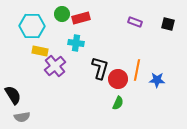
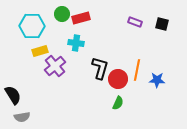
black square: moved 6 px left
yellow rectangle: rotated 28 degrees counterclockwise
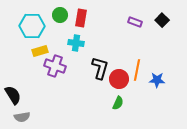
green circle: moved 2 px left, 1 px down
red rectangle: rotated 66 degrees counterclockwise
black square: moved 4 px up; rotated 32 degrees clockwise
purple cross: rotated 30 degrees counterclockwise
red circle: moved 1 px right
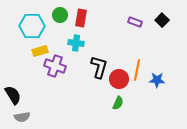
black L-shape: moved 1 px left, 1 px up
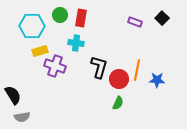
black square: moved 2 px up
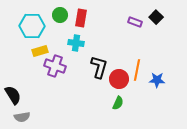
black square: moved 6 px left, 1 px up
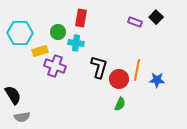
green circle: moved 2 px left, 17 px down
cyan hexagon: moved 12 px left, 7 px down
green semicircle: moved 2 px right, 1 px down
